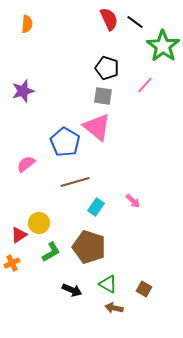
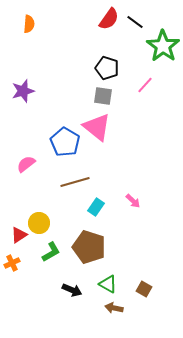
red semicircle: rotated 60 degrees clockwise
orange semicircle: moved 2 px right
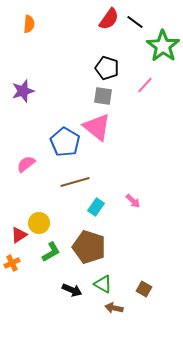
green triangle: moved 5 px left
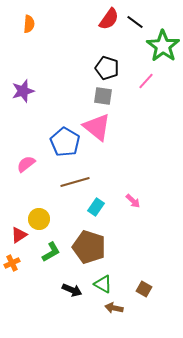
pink line: moved 1 px right, 4 px up
yellow circle: moved 4 px up
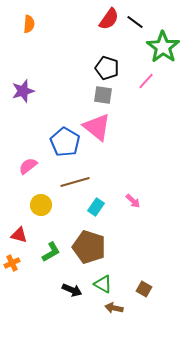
green star: moved 1 px down
gray square: moved 1 px up
pink semicircle: moved 2 px right, 2 px down
yellow circle: moved 2 px right, 14 px up
red triangle: rotated 48 degrees clockwise
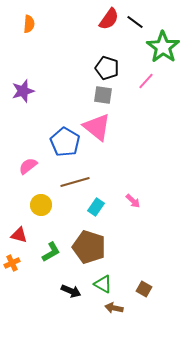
black arrow: moved 1 px left, 1 px down
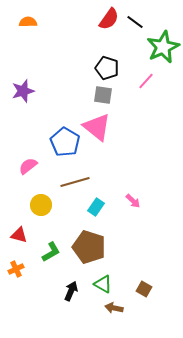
orange semicircle: moved 1 px left, 2 px up; rotated 96 degrees counterclockwise
green star: rotated 12 degrees clockwise
orange cross: moved 4 px right, 6 px down
black arrow: rotated 90 degrees counterclockwise
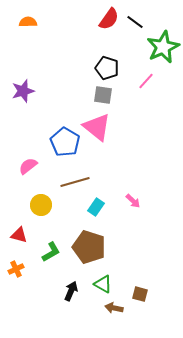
brown square: moved 4 px left, 5 px down; rotated 14 degrees counterclockwise
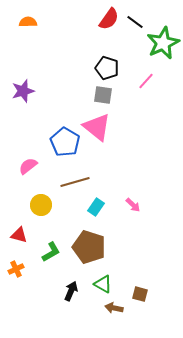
green star: moved 4 px up
pink arrow: moved 4 px down
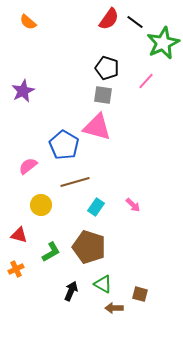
orange semicircle: rotated 138 degrees counterclockwise
purple star: rotated 10 degrees counterclockwise
pink triangle: rotated 24 degrees counterclockwise
blue pentagon: moved 1 px left, 3 px down
brown arrow: rotated 12 degrees counterclockwise
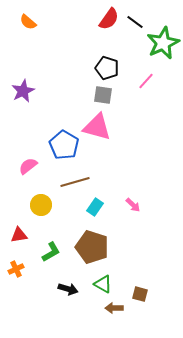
cyan rectangle: moved 1 px left
red triangle: rotated 24 degrees counterclockwise
brown pentagon: moved 3 px right
black arrow: moved 3 px left, 2 px up; rotated 84 degrees clockwise
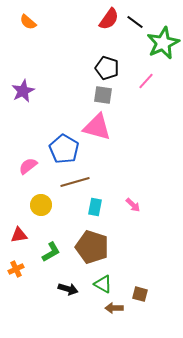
blue pentagon: moved 4 px down
cyan rectangle: rotated 24 degrees counterclockwise
